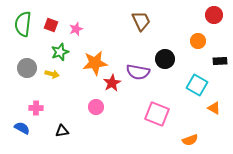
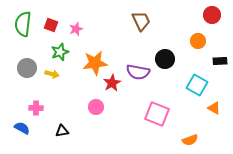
red circle: moved 2 px left
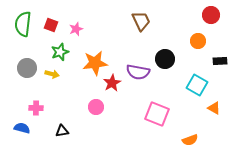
red circle: moved 1 px left
blue semicircle: rotated 14 degrees counterclockwise
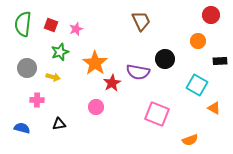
orange star: rotated 30 degrees counterclockwise
yellow arrow: moved 1 px right, 3 px down
pink cross: moved 1 px right, 8 px up
black triangle: moved 3 px left, 7 px up
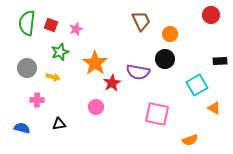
green semicircle: moved 4 px right, 1 px up
orange circle: moved 28 px left, 7 px up
cyan square: rotated 30 degrees clockwise
pink square: rotated 10 degrees counterclockwise
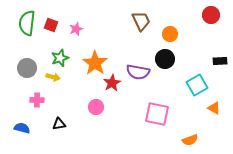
green star: moved 6 px down
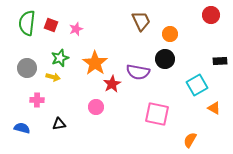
red star: moved 1 px down
orange semicircle: rotated 140 degrees clockwise
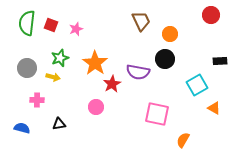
orange semicircle: moved 7 px left
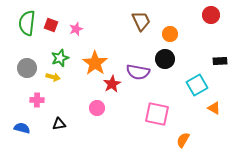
pink circle: moved 1 px right, 1 px down
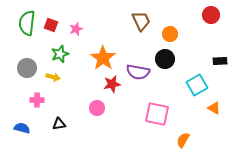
green star: moved 4 px up
orange star: moved 8 px right, 5 px up
red star: rotated 18 degrees clockwise
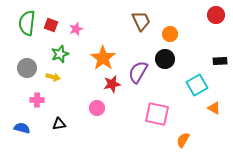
red circle: moved 5 px right
purple semicircle: rotated 110 degrees clockwise
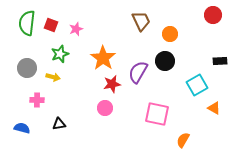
red circle: moved 3 px left
black circle: moved 2 px down
pink circle: moved 8 px right
